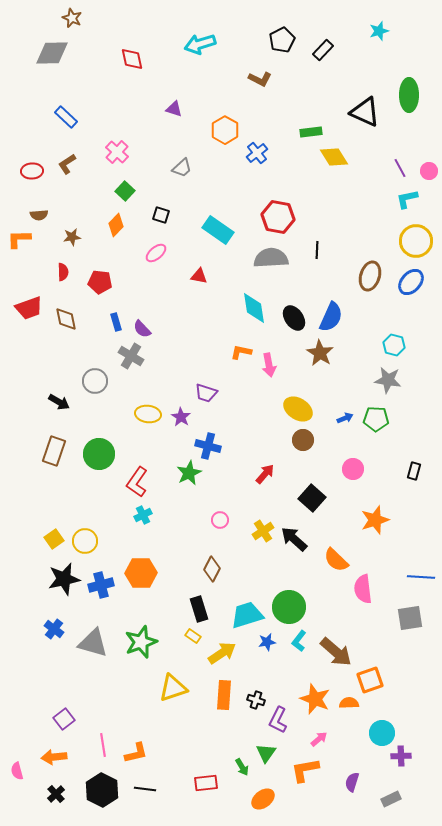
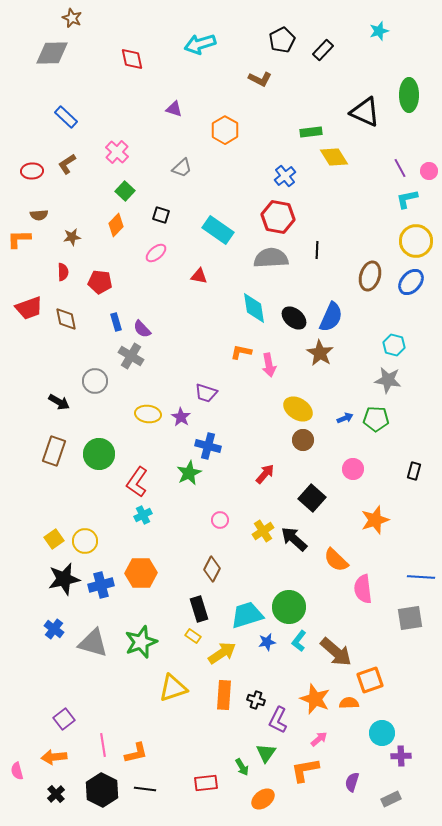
blue cross at (257, 153): moved 28 px right, 23 px down
black ellipse at (294, 318): rotated 15 degrees counterclockwise
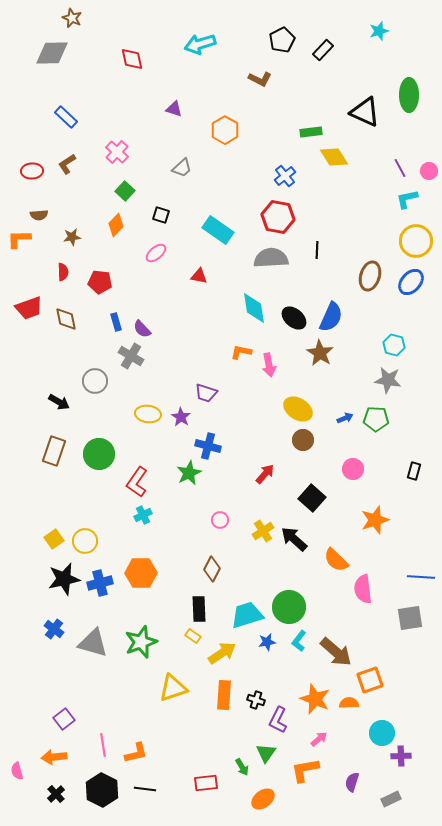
blue cross at (101, 585): moved 1 px left, 2 px up
black rectangle at (199, 609): rotated 15 degrees clockwise
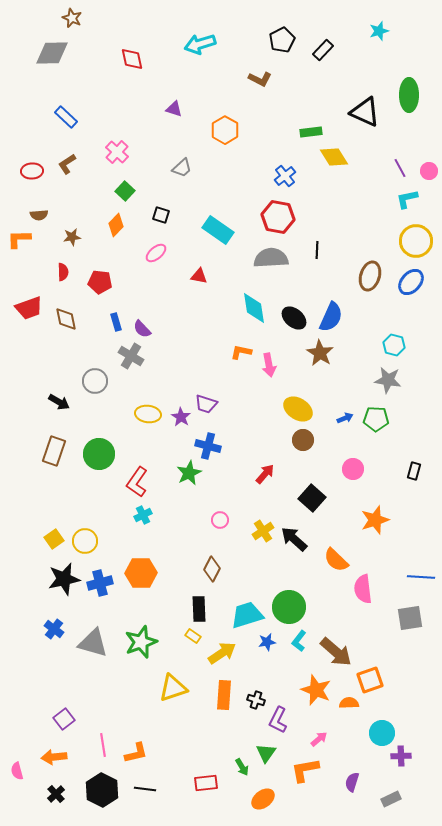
purple trapezoid at (206, 393): moved 11 px down
orange star at (315, 699): moved 1 px right, 9 px up
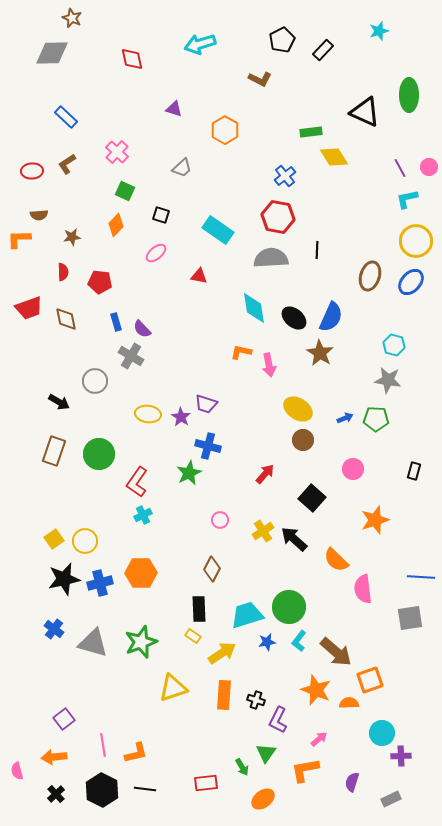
pink circle at (429, 171): moved 4 px up
green square at (125, 191): rotated 18 degrees counterclockwise
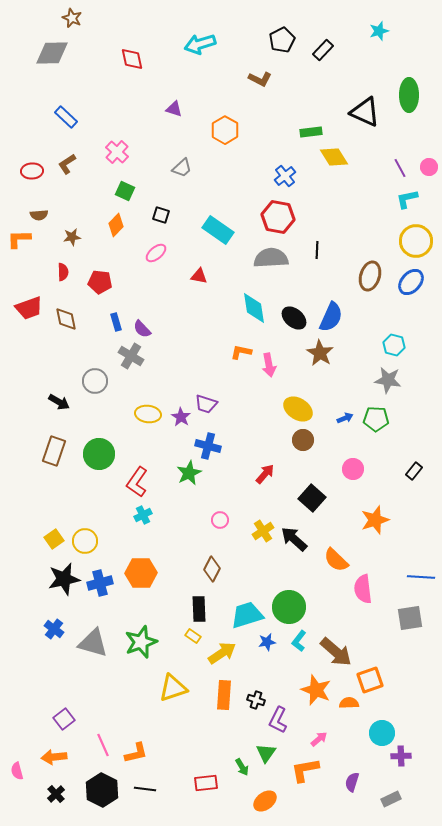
black rectangle at (414, 471): rotated 24 degrees clockwise
pink line at (103, 745): rotated 15 degrees counterclockwise
orange ellipse at (263, 799): moved 2 px right, 2 px down
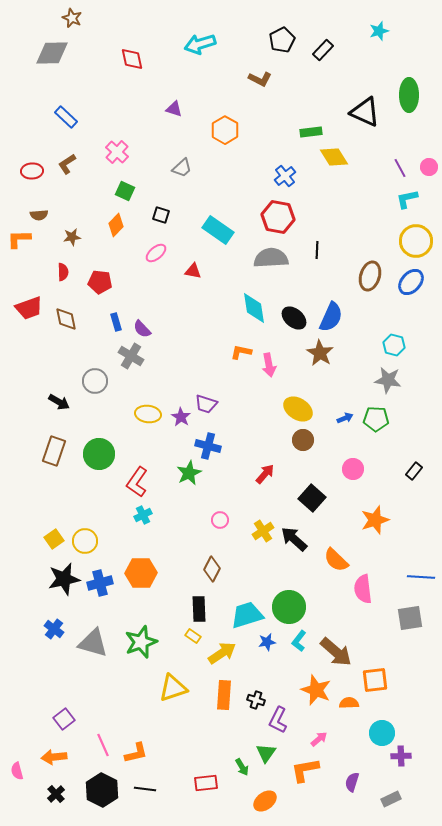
red triangle at (199, 276): moved 6 px left, 5 px up
orange square at (370, 680): moved 5 px right; rotated 12 degrees clockwise
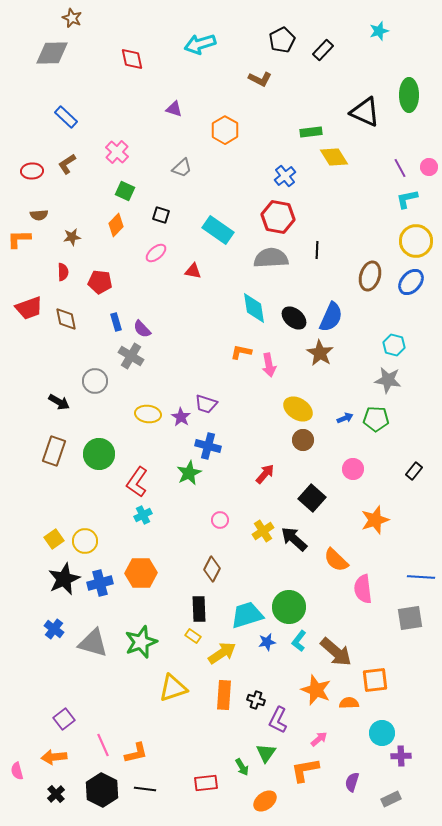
black star at (64, 579): rotated 12 degrees counterclockwise
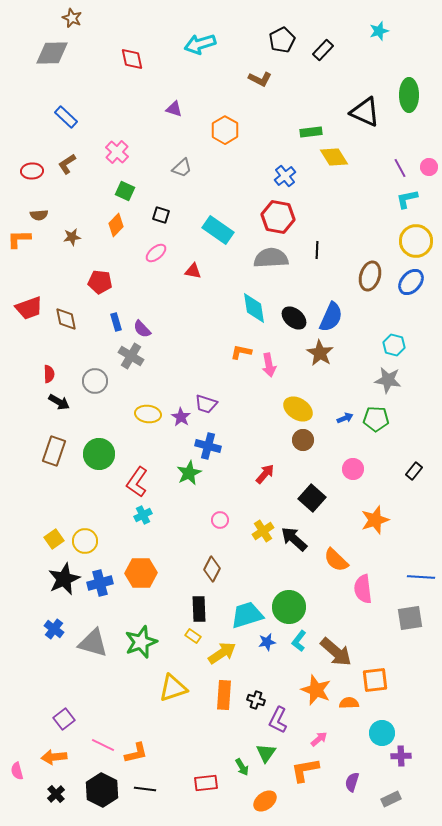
red semicircle at (63, 272): moved 14 px left, 102 px down
pink line at (103, 745): rotated 40 degrees counterclockwise
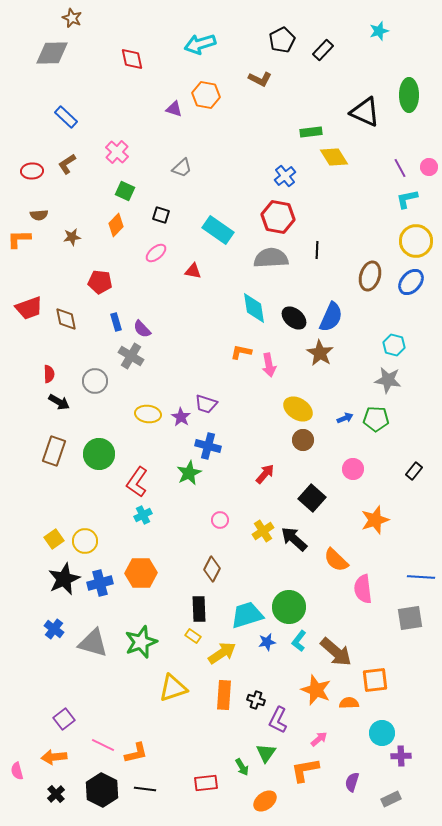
orange hexagon at (225, 130): moved 19 px left, 35 px up; rotated 20 degrees counterclockwise
